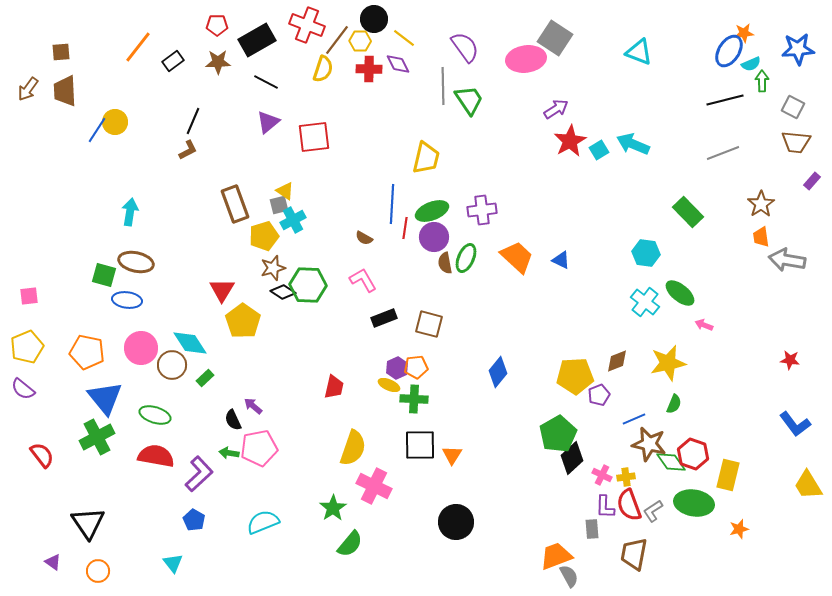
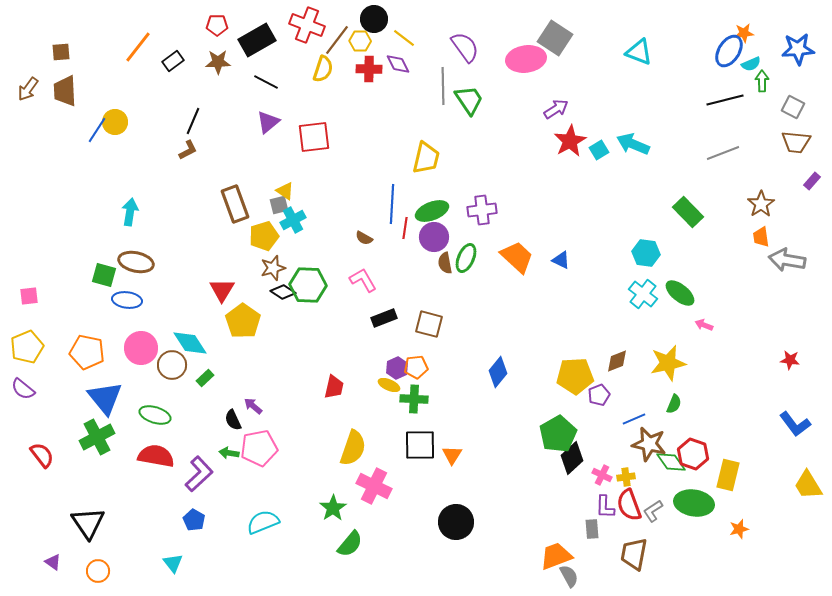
cyan cross at (645, 302): moved 2 px left, 8 px up
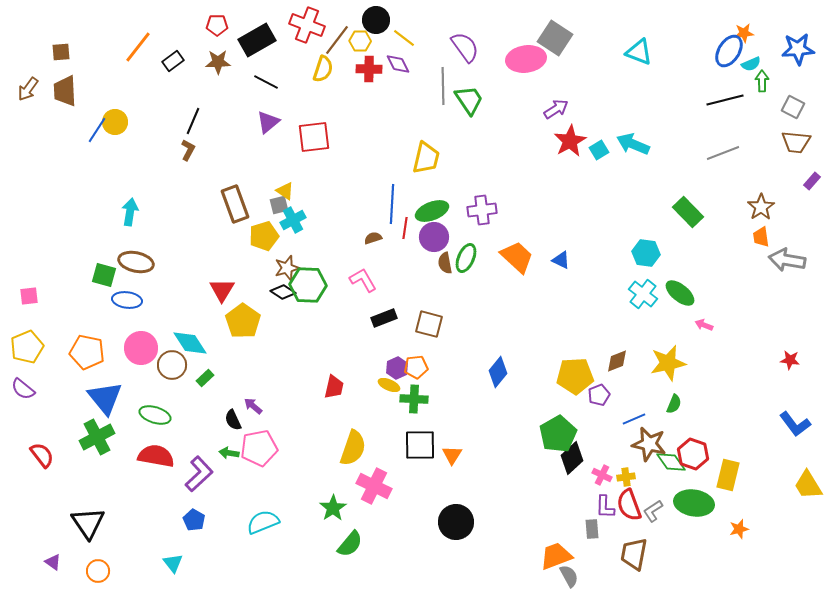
black circle at (374, 19): moved 2 px right, 1 px down
brown L-shape at (188, 150): rotated 35 degrees counterclockwise
brown star at (761, 204): moved 3 px down
brown semicircle at (364, 238): moved 9 px right; rotated 132 degrees clockwise
brown star at (273, 268): moved 14 px right
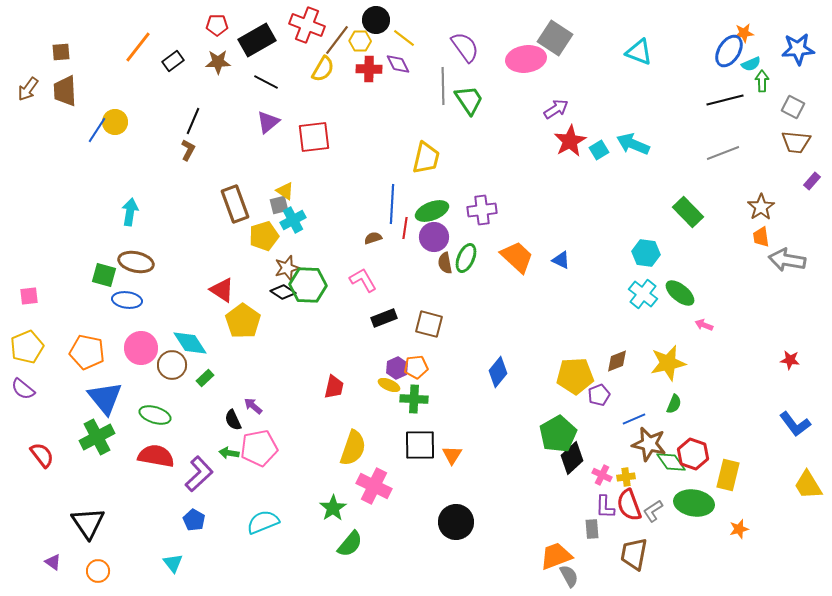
yellow semicircle at (323, 69): rotated 12 degrees clockwise
red triangle at (222, 290): rotated 28 degrees counterclockwise
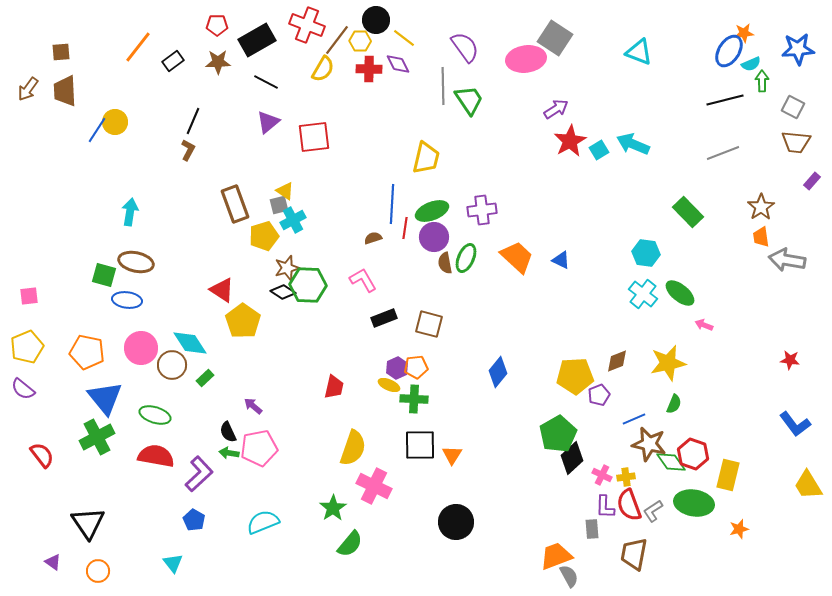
black semicircle at (233, 420): moved 5 px left, 12 px down
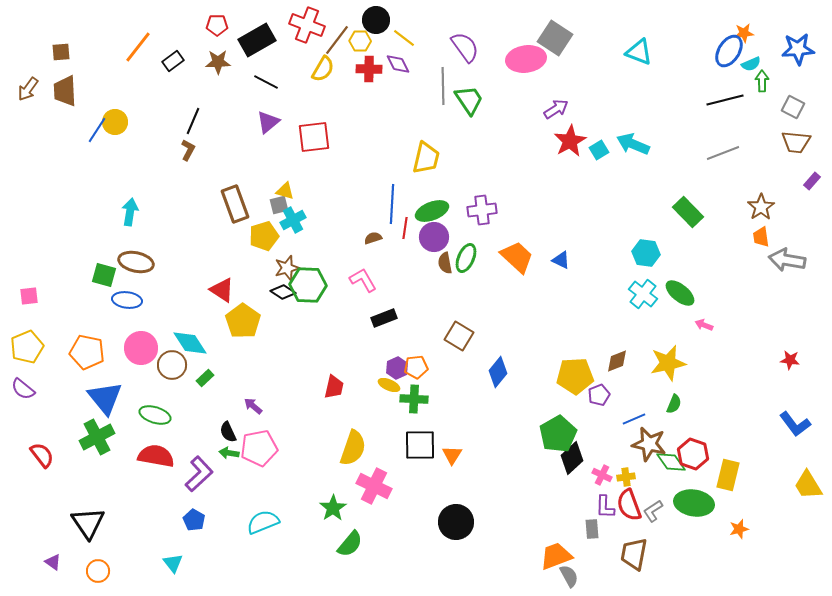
yellow triangle at (285, 191): rotated 18 degrees counterclockwise
brown square at (429, 324): moved 30 px right, 12 px down; rotated 16 degrees clockwise
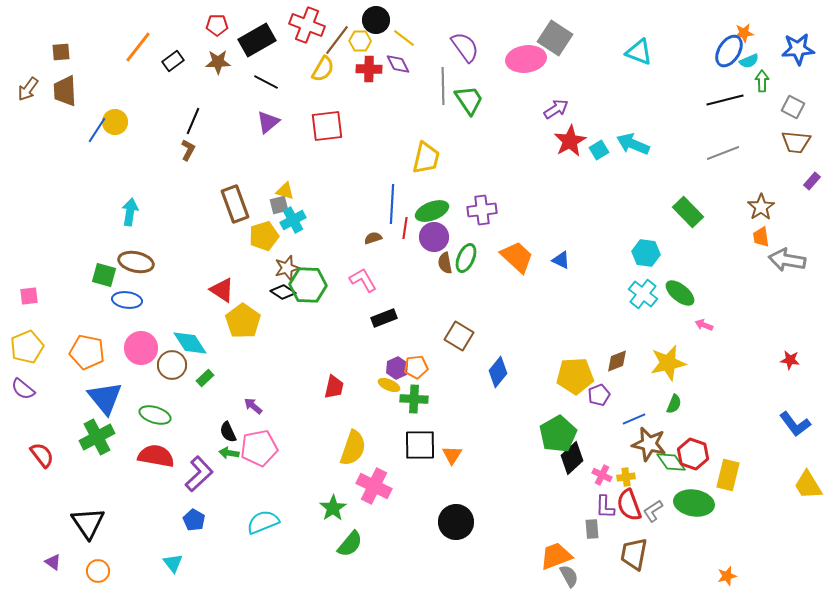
cyan semicircle at (751, 64): moved 2 px left, 3 px up
red square at (314, 137): moved 13 px right, 11 px up
orange star at (739, 529): moved 12 px left, 47 px down
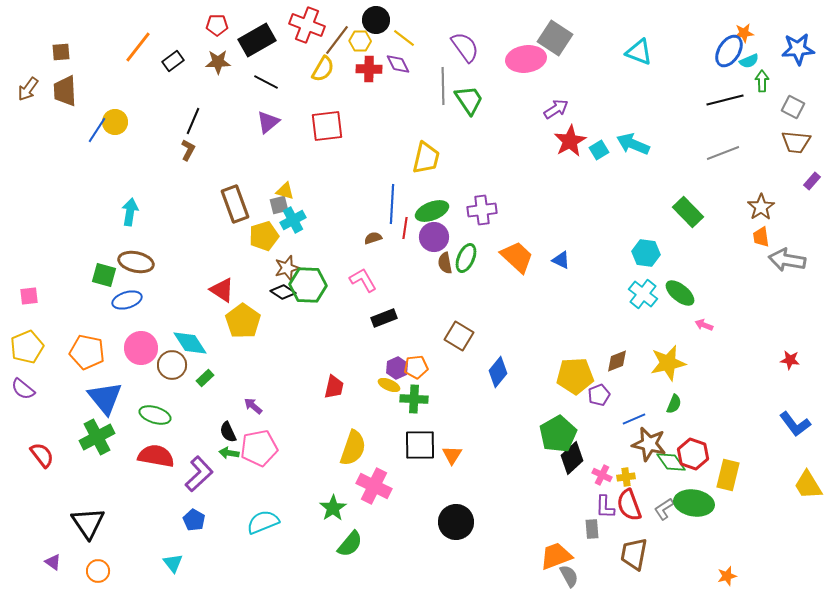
blue ellipse at (127, 300): rotated 24 degrees counterclockwise
gray L-shape at (653, 511): moved 11 px right, 2 px up
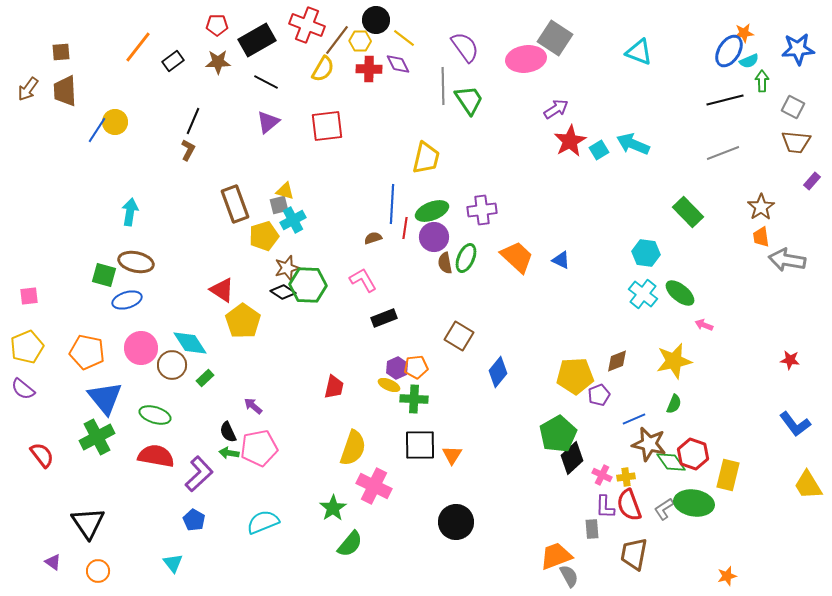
yellow star at (668, 363): moved 6 px right, 2 px up
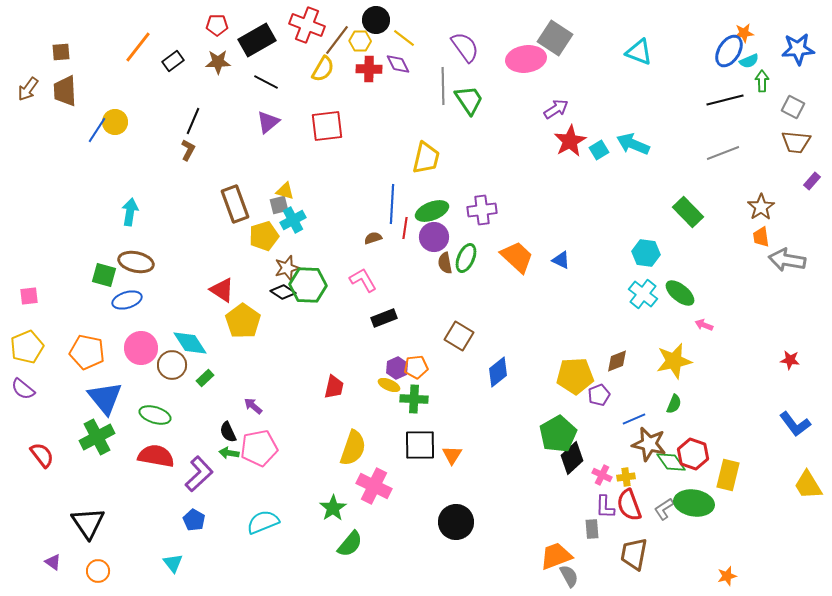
blue diamond at (498, 372): rotated 12 degrees clockwise
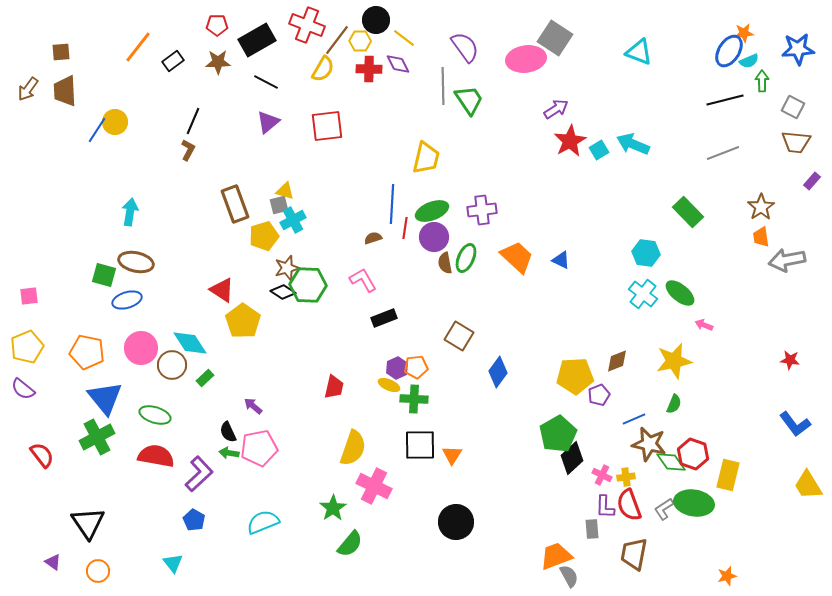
gray arrow at (787, 260): rotated 21 degrees counterclockwise
blue diamond at (498, 372): rotated 16 degrees counterclockwise
